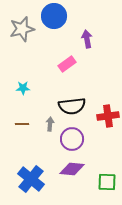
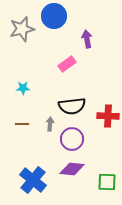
red cross: rotated 10 degrees clockwise
blue cross: moved 2 px right, 1 px down
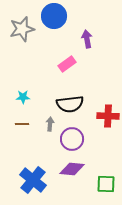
cyan star: moved 9 px down
black semicircle: moved 2 px left, 2 px up
green square: moved 1 px left, 2 px down
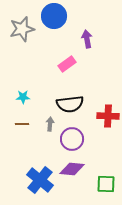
blue cross: moved 7 px right
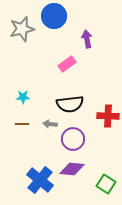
gray arrow: rotated 88 degrees counterclockwise
purple circle: moved 1 px right
green square: rotated 30 degrees clockwise
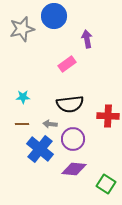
purple diamond: moved 2 px right
blue cross: moved 31 px up
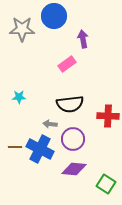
gray star: rotated 15 degrees clockwise
purple arrow: moved 4 px left
cyan star: moved 4 px left
brown line: moved 7 px left, 23 px down
blue cross: rotated 12 degrees counterclockwise
